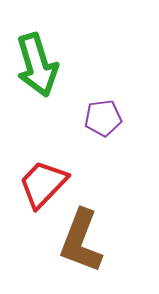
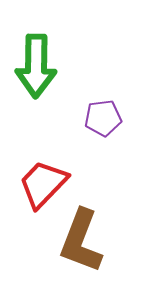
green arrow: moved 1 px left, 1 px down; rotated 18 degrees clockwise
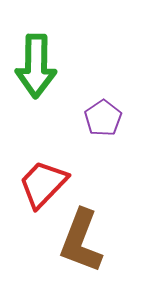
purple pentagon: rotated 27 degrees counterclockwise
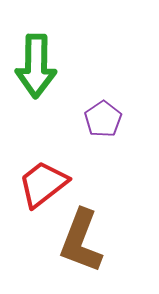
purple pentagon: moved 1 px down
red trapezoid: rotated 8 degrees clockwise
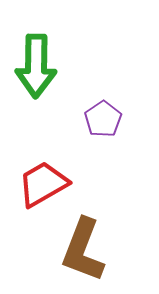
red trapezoid: rotated 8 degrees clockwise
brown L-shape: moved 2 px right, 9 px down
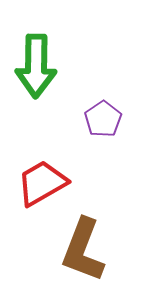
red trapezoid: moved 1 px left, 1 px up
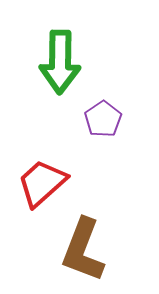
green arrow: moved 24 px right, 4 px up
red trapezoid: rotated 12 degrees counterclockwise
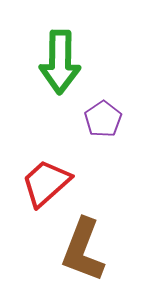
red trapezoid: moved 4 px right
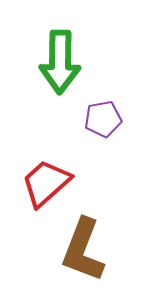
purple pentagon: rotated 24 degrees clockwise
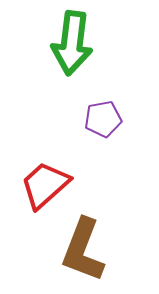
green arrow: moved 12 px right, 19 px up; rotated 6 degrees clockwise
red trapezoid: moved 1 px left, 2 px down
